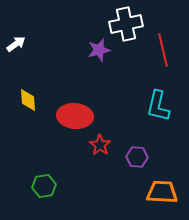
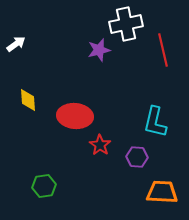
cyan L-shape: moved 3 px left, 16 px down
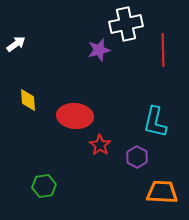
red line: rotated 12 degrees clockwise
purple hexagon: rotated 25 degrees clockwise
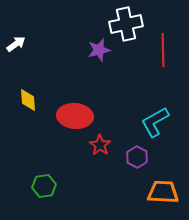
cyan L-shape: rotated 48 degrees clockwise
orange trapezoid: moved 1 px right
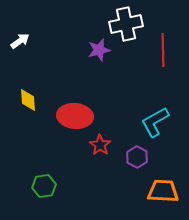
white arrow: moved 4 px right, 3 px up
orange trapezoid: moved 1 px up
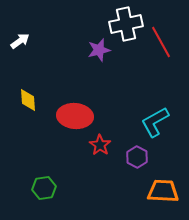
red line: moved 2 px left, 8 px up; rotated 28 degrees counterclockwise
green hexagon: moved 2 px down
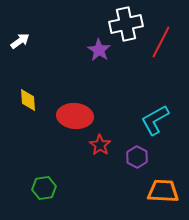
red line: rotated 56 degrees clockwise
purple star: rotated 25 degrees counterclockwise
cyan L-shape: moved 2 px up
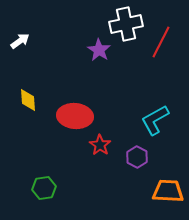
orange trapezoid: moved 5 px right
